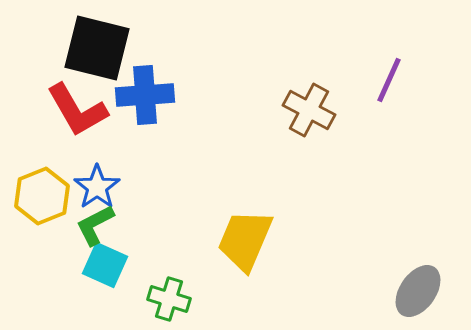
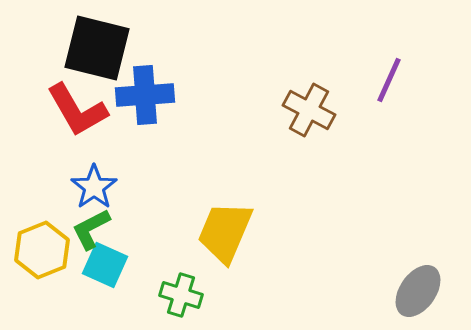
blue star: moved 3 px left
yellow hexagon: moved 54 px down
green L-shape: moved 4 px left, 4 px down
yellow trapezoid: moved 20 px left, 8 px up
green cross: moved 12 px right, 4 px up
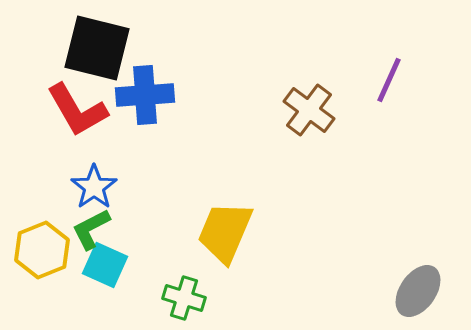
brown cross: rotated 9 degrees clockwise
green cross: moved 3 px right, 3 px down
